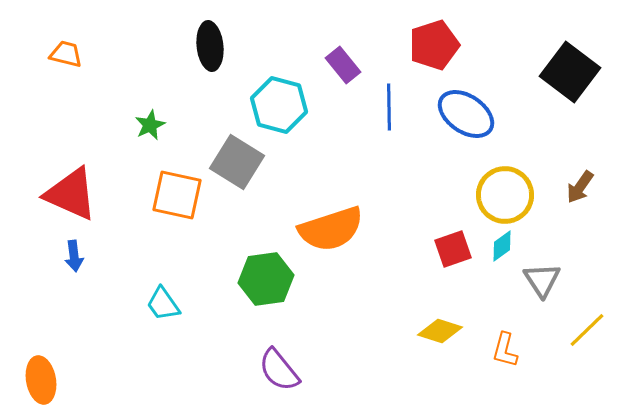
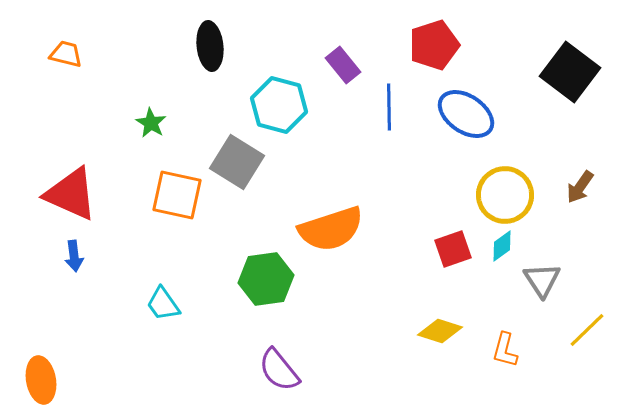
green star: moved 1 px right, 2 px up; rotated 16 degrees counterclockwise
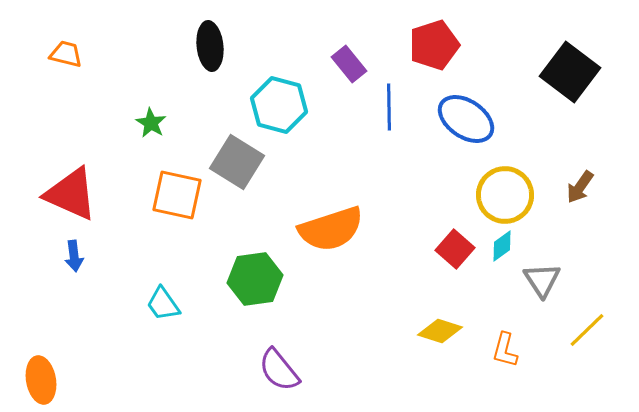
purple rectangle: moved 6 px right, 1 px up
blue ellipse: moved 5 px down
red square: moved 2 px right; rotated 30 degrees counterclockwise
green hexagon: moved 11 px left
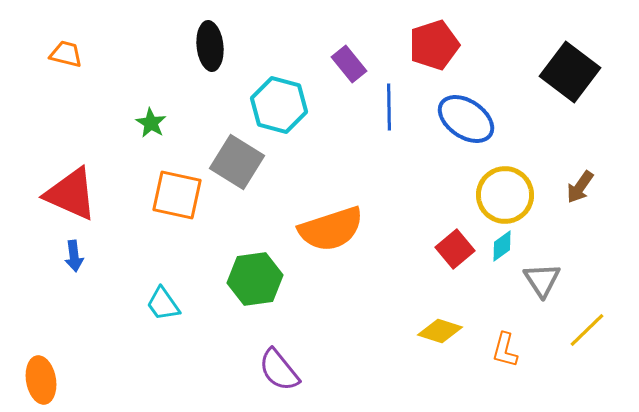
red square: rotated 9 degrees clockwise
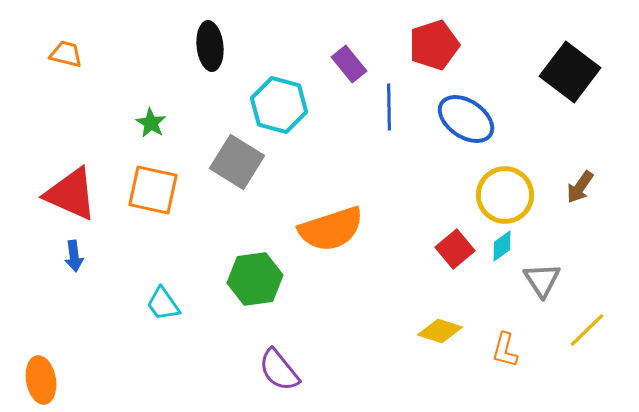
orange square: moved 24 px left, 5 px up
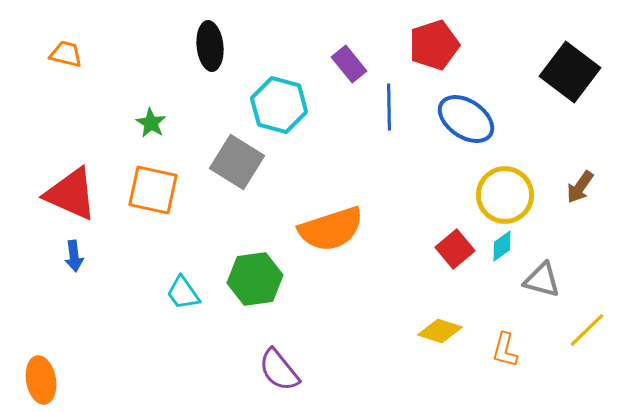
gray triangle: rotated 42 degrees counterclockwise
cyan trapezoid: moved 20 px right, 11 px up
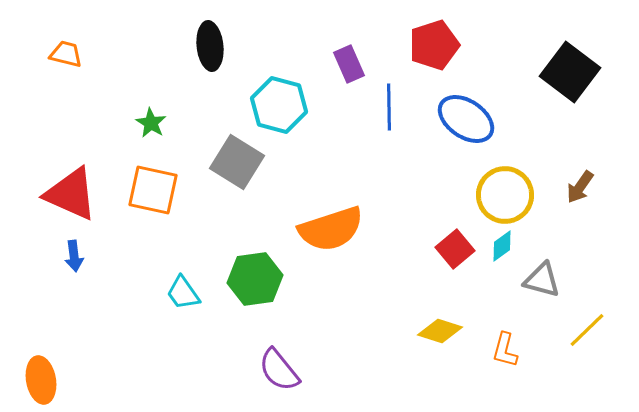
purple rectangle: rotated 15 degrees clockwise
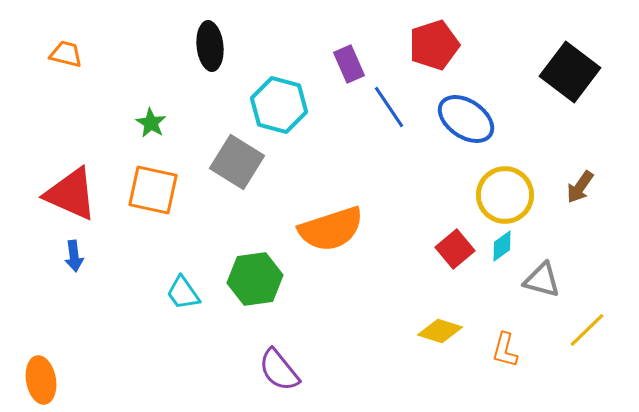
blue line: rotated 33 degrees counterclockwise
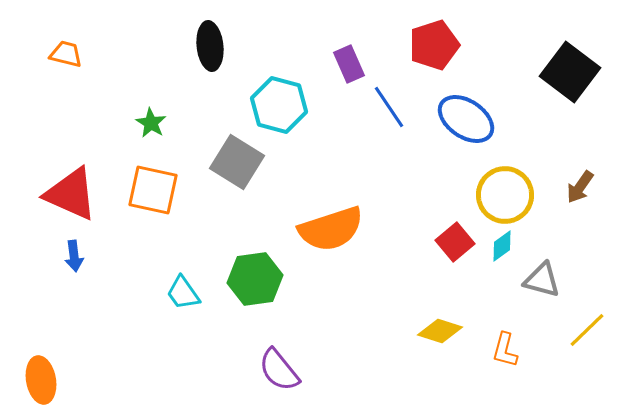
red square: moved 7 px up
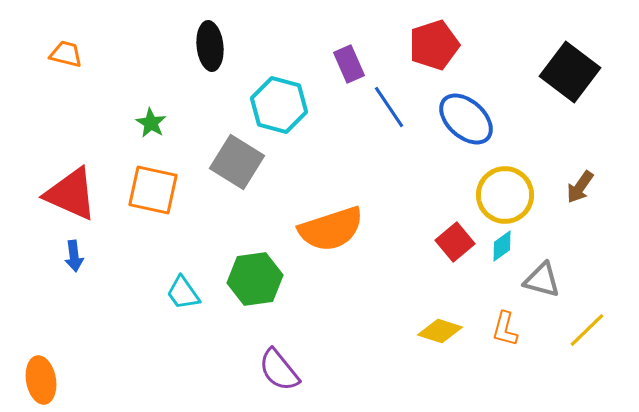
blue ellipse: rotated 8 degrees clockwise
orange L-shape: moved 21 px up
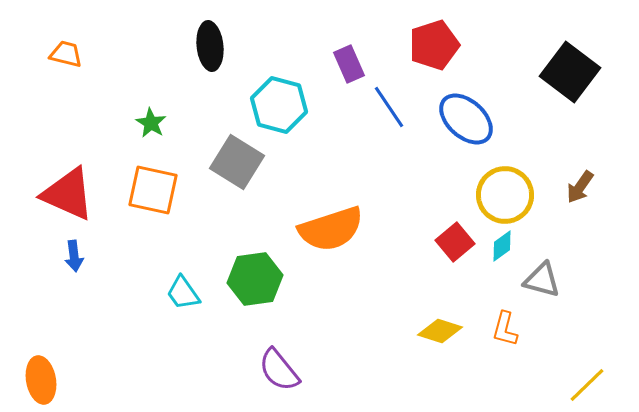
red triangle: moved 3 px left
yellow line: moved 55 px down
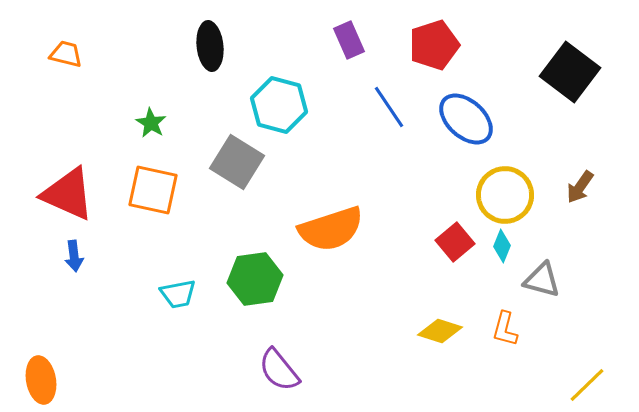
purple rectangle: moved 24 px up
cyan diamond: rotated 32 degrees counterclockwise
cyan trapezoid: moved 5 px left, 1 px down; rotated 66 degrees counterclockwise
